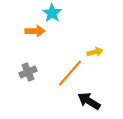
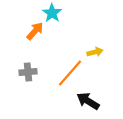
orange arrow: rotated 48 degrees counterclockwise
gray cross: rotated 18 degrees clockwise
black arrow: moved 1 px left
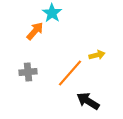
yellow arrow: moved 2 px right, 3 px down
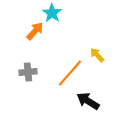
yellow arrow: rotated 119 degrees counterclockwise
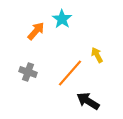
cyan star: moved 10 px right, 6 px down
orange arrow: moved 1 px right
yellow arrow: rotated 14 degrees clockwise
gray cross: rotated 24 degrees clockwise
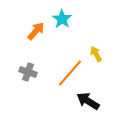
yellow arrow: moved 1 px left, 1 px up
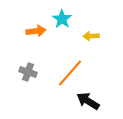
orange arrow: rotated 42 degrees clockwise
yellow arrow: moved 5 px left, 18 px up; rotated 63 degrees counterclockwise
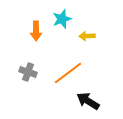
cyan star: rotated 18 degrees clockwise
orange arrow: rotated 96 degrees clockwise
yellow arrow: moved 4 px left
orange line: moved 2 px left; rotated 12 degrees clockwise
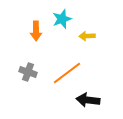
orange line: moved 1 px left
black arrow: moved 1 px up; rotated 25 degrees counterclockwise
